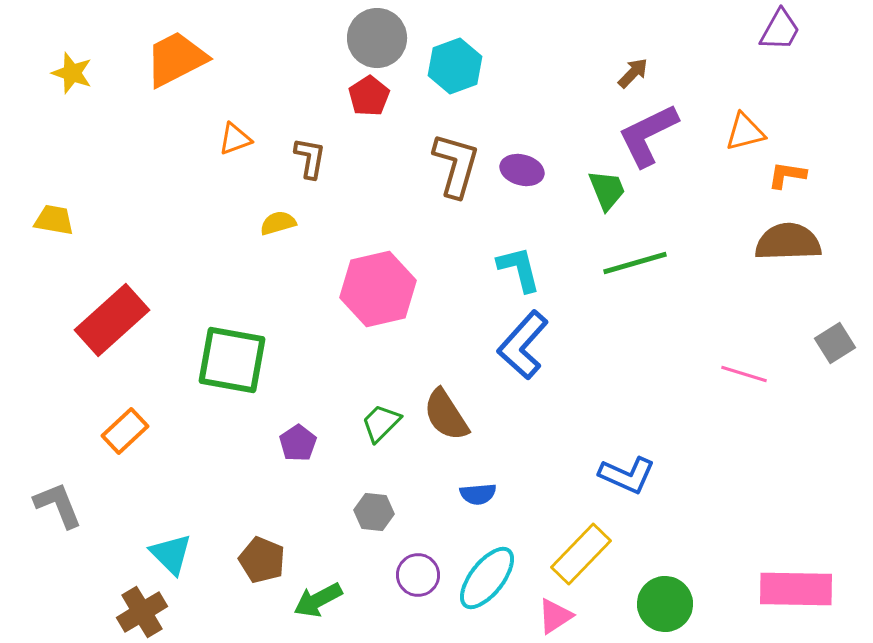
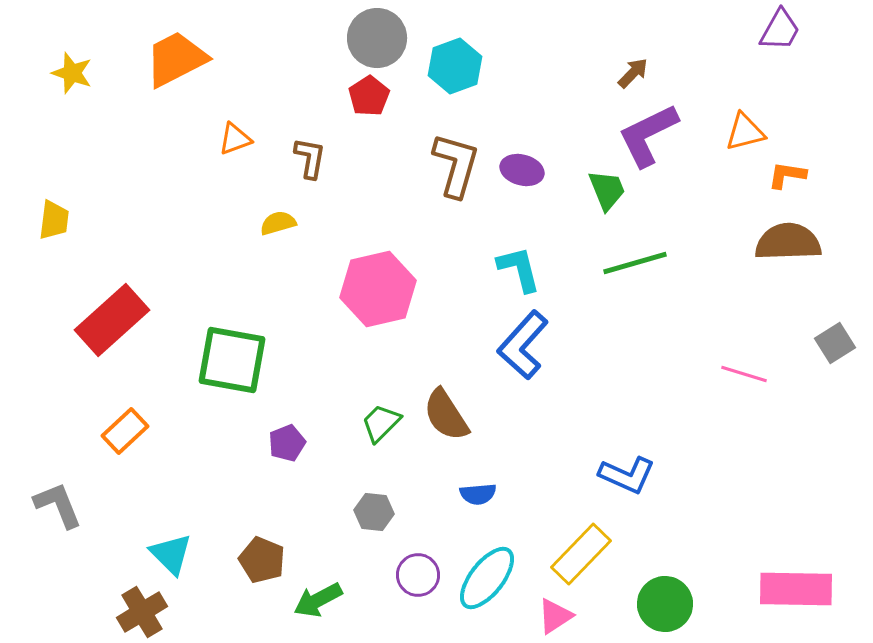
yellow trapezoid at (54, 220): rotated 87 degrees clockwise
purple pentagon at (298, 443): moved 11 px left; rotated 12 degrees clockwise
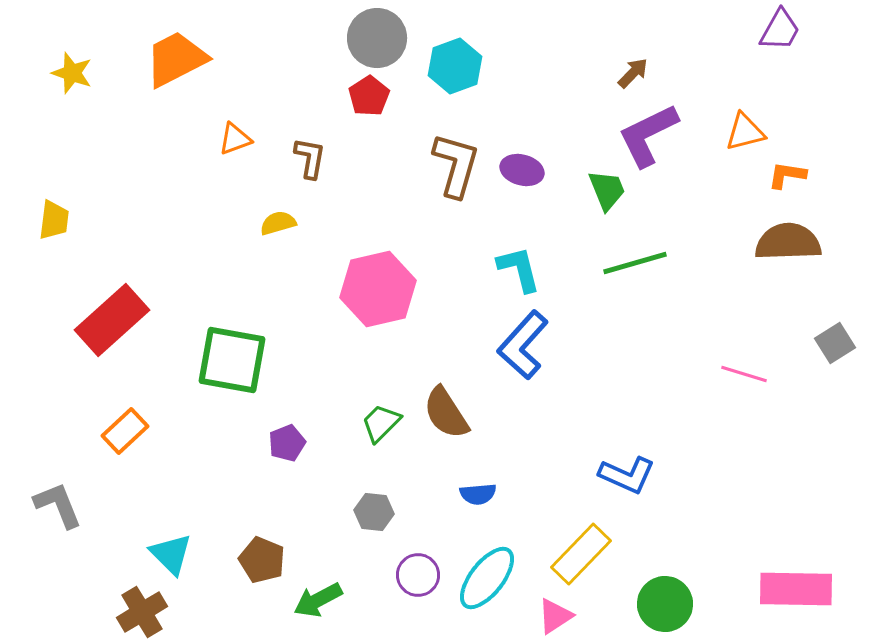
brown semicircle at (446, 415): moved 2 px up
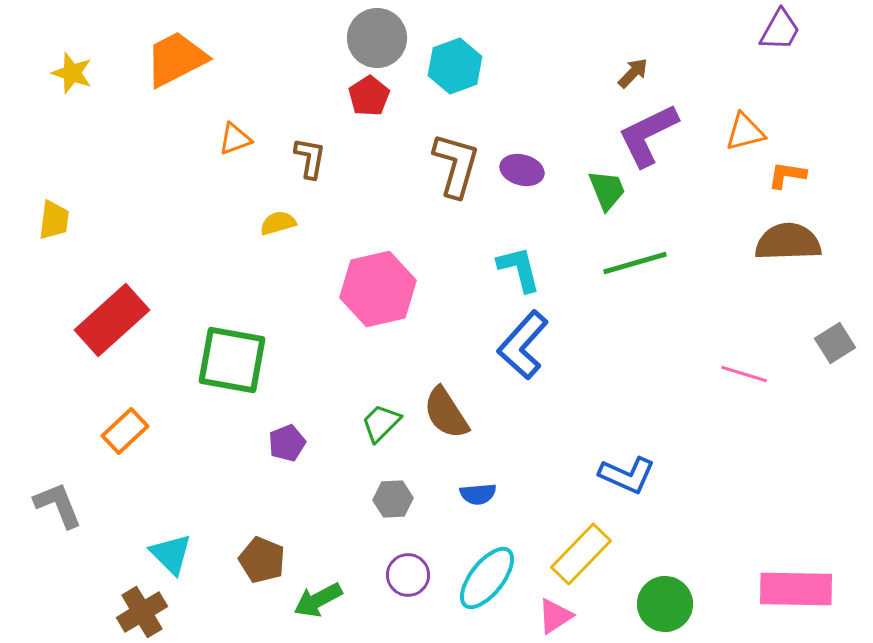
gray hexagon at (374, 512): moved 19 px right, 13 px up; rotated 9 degrees counterclockwise
purple circle at (418, 575): moved 10 px left
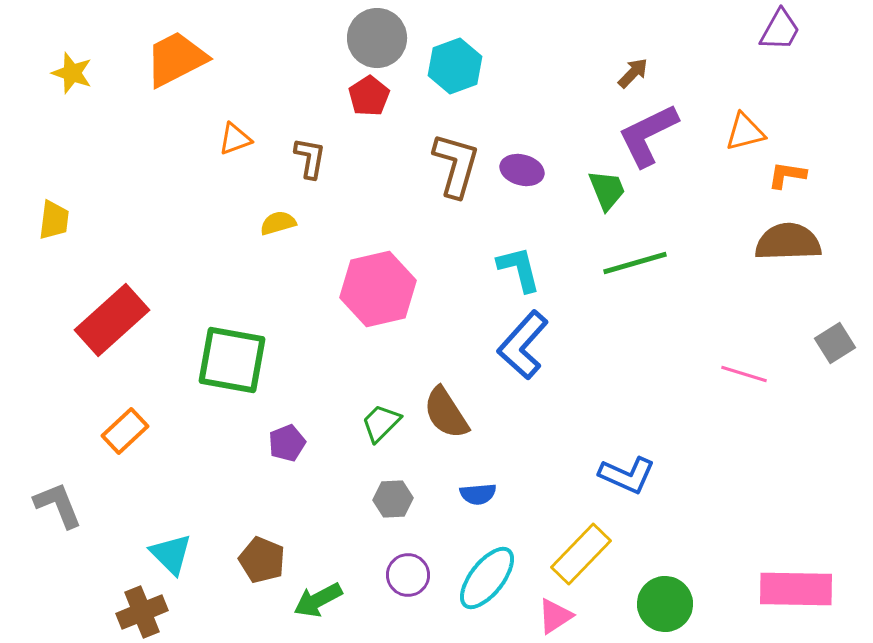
brown cross at (142, 612): rotated 9 degrees clockwise
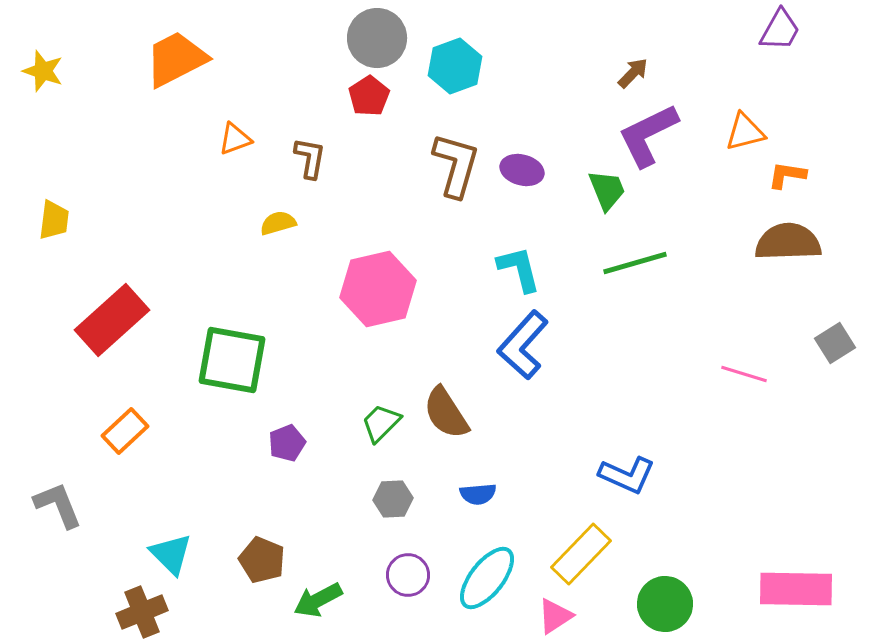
yellow star at (72, 73): moved 29 px left, 2 px up
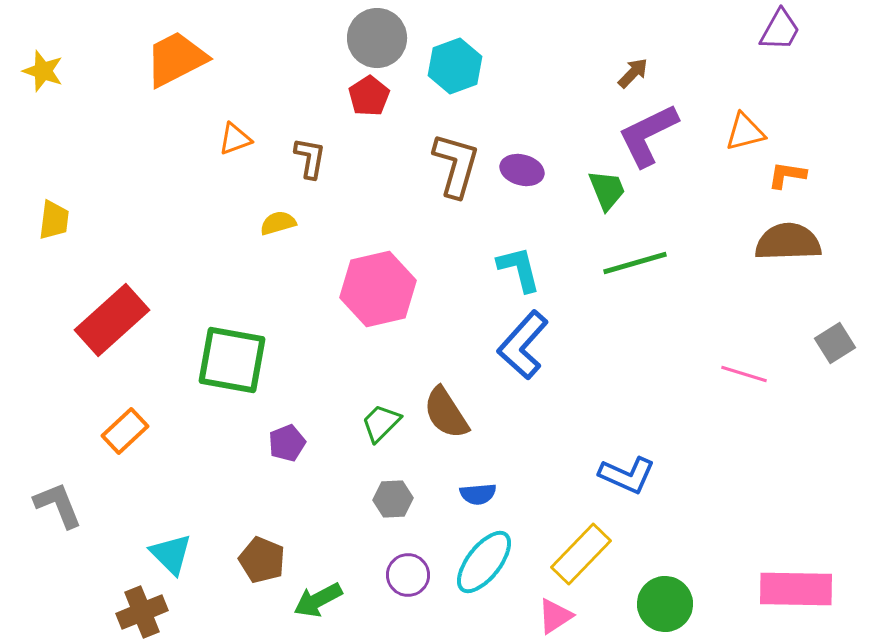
cyan ellipse at (487, 578): moved 3 px left, 16 px up
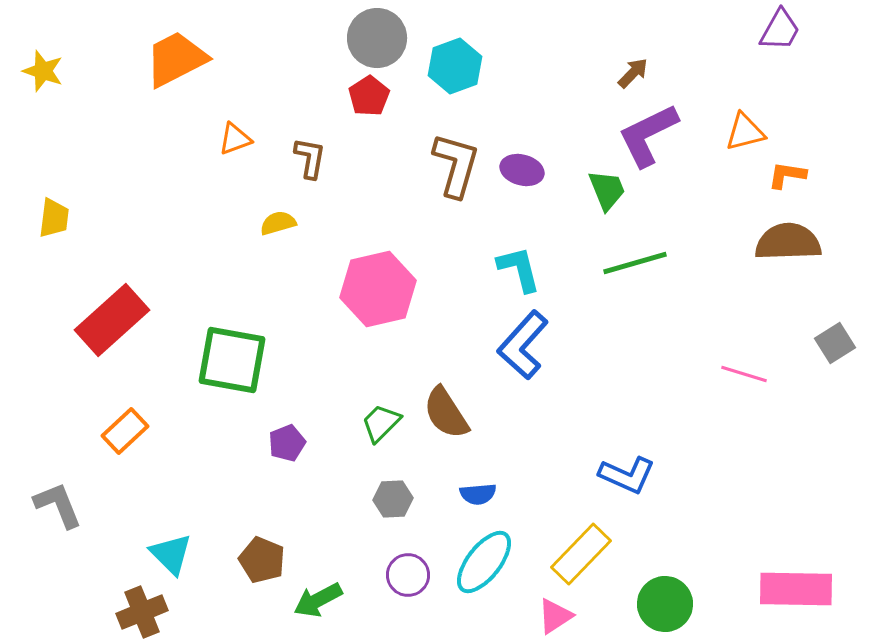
yellow trapezoid at (54, 220): moved 2 px up
